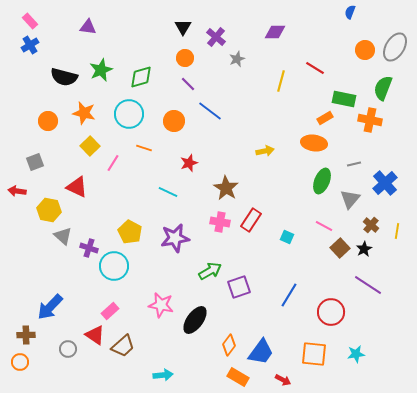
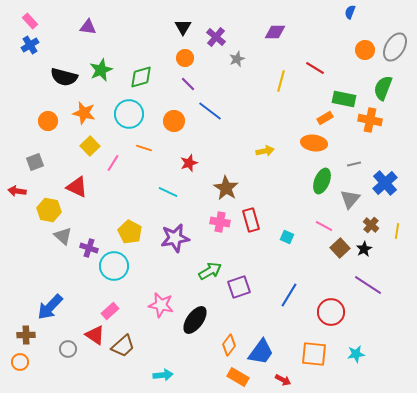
red rectangle at (251, 220): rotated 50 degrees counterclockwise
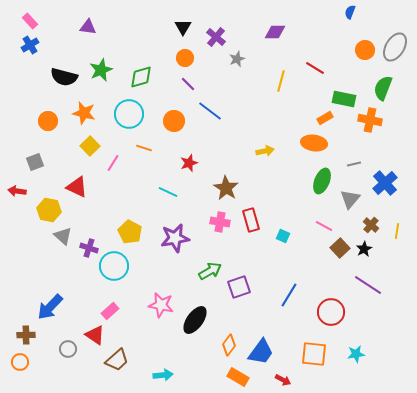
cyan square at (287, 237): moved 4 px left, 1 px up
brown trapezoid at (123, 346): moved 6 px left, 14 px down
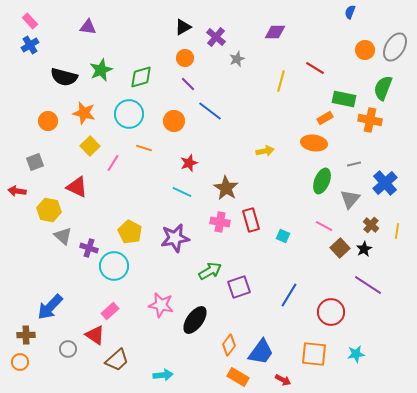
black triangle at (183, 27): rotated 30 degrees clockwise
cyan line at (168, 192): moved 14 px right
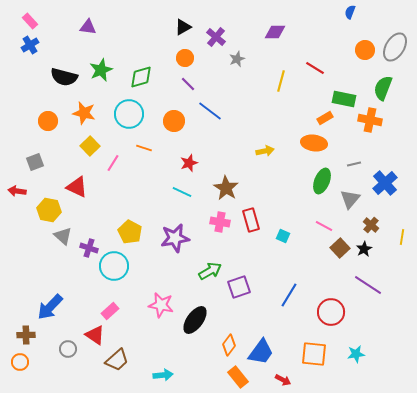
yellow line at (397, 231): moved 5 px right, 6 px down
orange rectangle at (238, 377): rotated 20 degrees clockwise
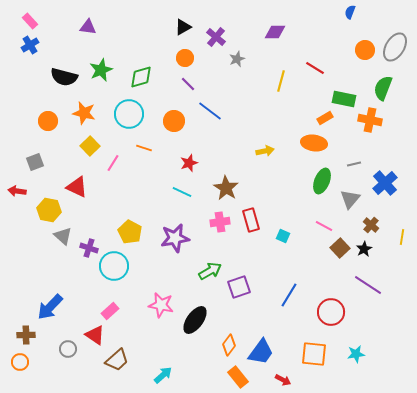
pink cross at (220, 222): rotated 18 degrees counterclockwise
cyan arrow at (163, 375): rotated 36 degrees counterclockwise
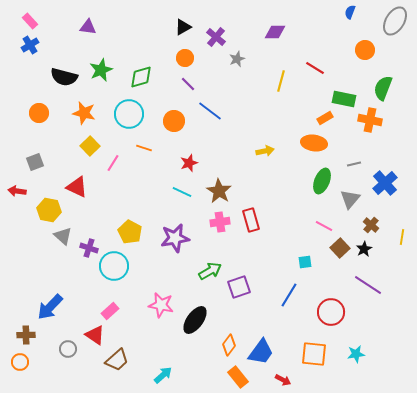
gray ellipse at (395, 47): moved 26 px up
orange circle at (48, 121): moved 9 px left, 8 px up
brown star at (226, 188): moved 7 px left, 3 px down
cyan square at (283, 236): moved 22 px right, 26 px down; rotated 32 degrees counterclockwise
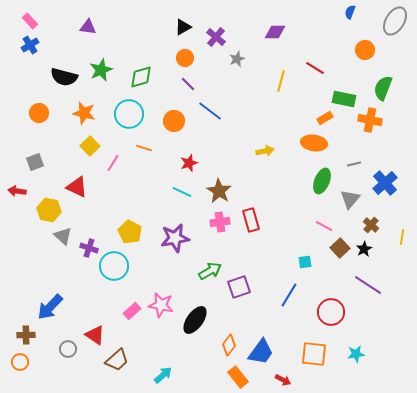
pink rectangle at (110, 311): moved 22 px right
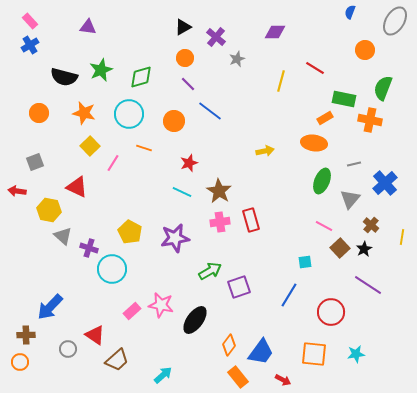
cyan circle at (114, 266): moved 2 px left, 3 px down
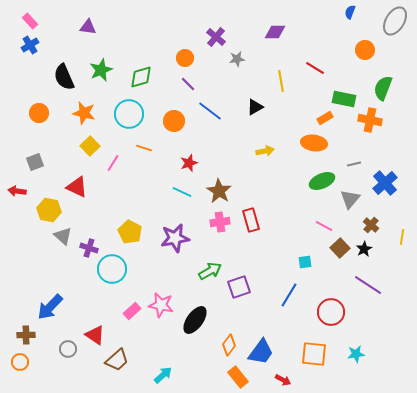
black triangle at (183, 27): moved 72 px right, 80 px down
gray star at (237, 59): rotated 14 degrees clockwise
black semicircle at (64, 77): rotated 52 degrees clockwise
yellow line at (281, 81): rotated 25 degrees counterclockwise
green ellipse at (322, 181): rotated 45 degrees clockwise
